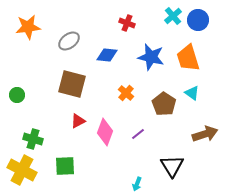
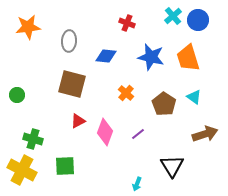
gray ellipse: rotated 50 degrees counterclockwise
blue diamond: moved 1 px left, 1 px down
cyan triangle: moved 2 px right, 4 px down
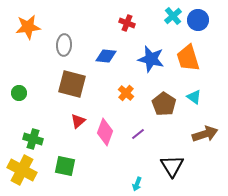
gray ellipse: moved 5 px left, 4 px down
blue star: moved 2 px down
green circle: moved 2 px right, 2 px up
red triangle: rotated 14 degrees counterclockwise
green square: rotated 15 degrees clockwise
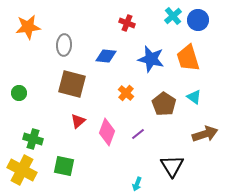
pink diamond: moved 2 px right
green square: moved 1 px left
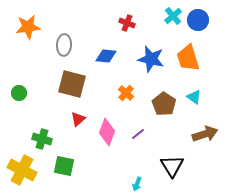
red triangle: moved 2 px up
green cross: moved 9 px right
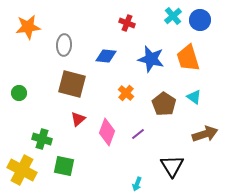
blue circle: moved 2 px right
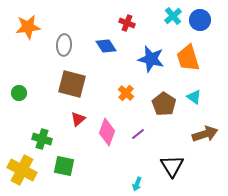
blue diamond: moved 10 px up; rotated 50 degrees clockwise
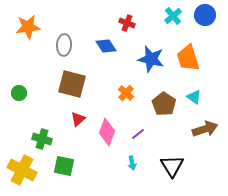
blue circle: moved 5 px right, 5 px up
brown arrow: moved 5 px up
cyan arrow: moved 5 px left, 21 px up; rotated 32 degrees counterclockwise
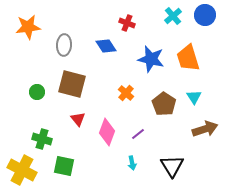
green circle: moved 18 px right, 1 px up
cyan triangle: rotated 21 degrees clockwise
red triangle: rotated 28 degrees counterclockwise
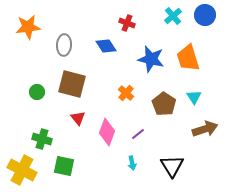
red triangle: moved 1 px up
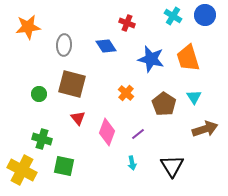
cyan cross: rotated 18 degrees counterclockwise
green circle: moved 2 px right, 2 px down
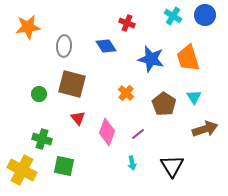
gray ellipse: moved 1 px down
